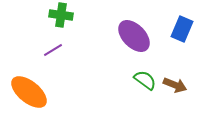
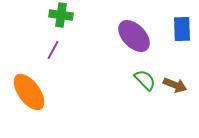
blue rectangle: rotated 25 degrees counterclockwise
purple line: rotated 30 degrees counterclockwise
green semicircle: rotated 10 degrees clockwise
orange ellipse: rotated 15 degrees clockwise
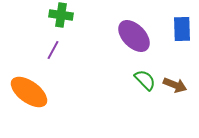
orange ellipse: rotated 18 degrees counterclockwise
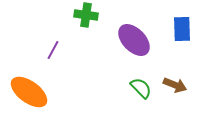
green cross: moved 25 px right
purple ellipse: moved 4 px down
green semicircle: moved 4 px left, 8 px down
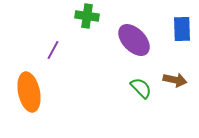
green cross: moved 1 px right, 1 px down
brown arrow: moved 5 px up; rotated 10 degrees counterclockwise
orange ellipse: rotated 42 degrees clockwise
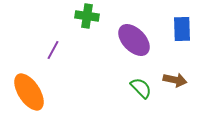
orange ellipse: rotated 21 degrees counterclockwise
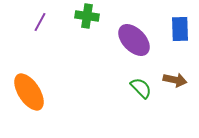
blue rectangle: moved 2 px left
purple line: moved 13 px left, 28 px up
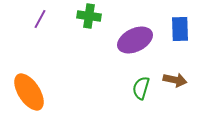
green cross: moved 2 px right
purple line: moved 3 px up
purple ellipse: moved 1 px right; rotated 72 degrees counterclockwise
green semicircle: rotated 120 degrees counterclockwise
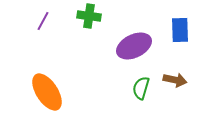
purple line: moved 3 px right, 2 px down
blue rectangle: moved 1 px down
purple ellipse: moved 1 px left, 6 px down
orange ellipse: moved 18 px right
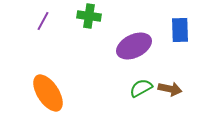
brown arrow: moved 5 px left, 9 px down
green semicircle: rotated 45 degrees clockwise
orange ellipse: moved 1 px right, 1 px down
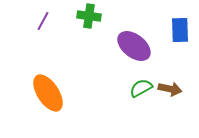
purple ellipse: rotated 64 degrees clockwise
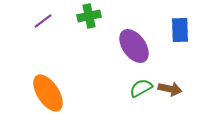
green cross: rotated 20 degrees counterclockwise
purple line: rotated 24 degrees clockwise
purple ellipse: rotated 16 degrees clockwise
